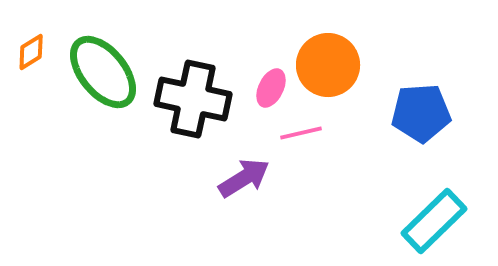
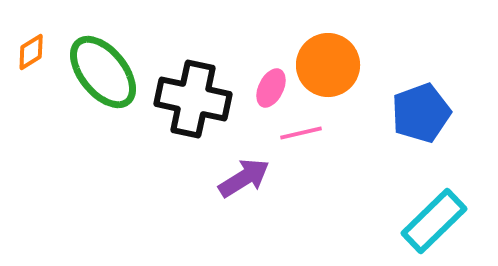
blue pentagon: rotated 16 degrees counterclockwise
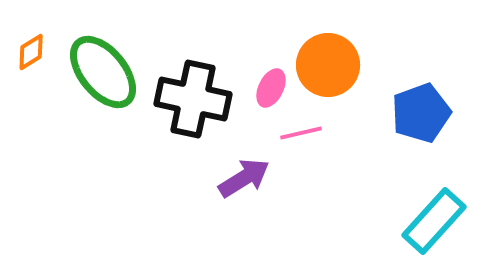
cyan rectangle: rotated 4 degrees counterclockwise
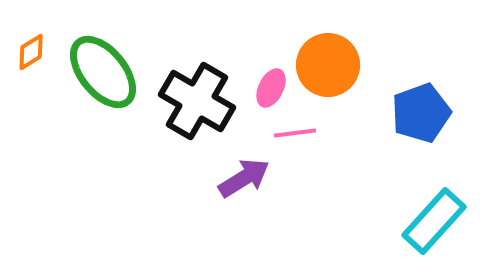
black cross: moved 4 px right, 2 px down; rotated 18 degrees clockwise
pink line: moved 6 px left; rotated 6 degrees clockwise
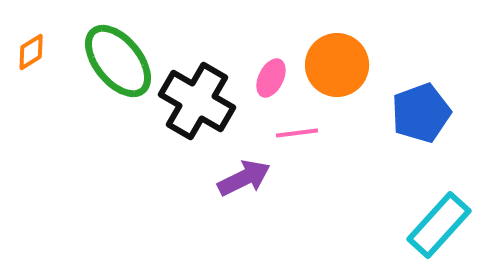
orange circle: moved 9 px right
green ellipse: moved 15 px right, 11 px up
pink ellipse: moved 10 px up
pink line: moved 2 px right
purple arrow: rotated 6 degrees clockwise
cyan rectangle: moved 5 px right, 4 px down
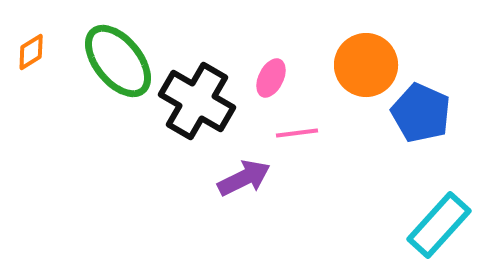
orange circle: moved 29 px right
blue pentagon: rotated 28 degrees counterclockwise
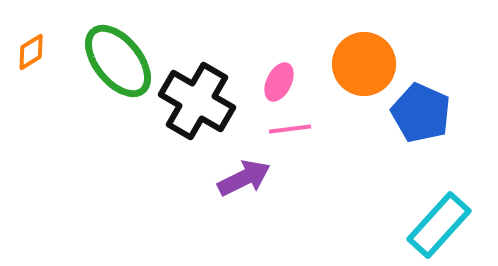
orange circle: moved 2 px left, 1 px up
pink ellipse: moved 8 px right, 4 px down
pink line: moved 7 px left, 4 px up
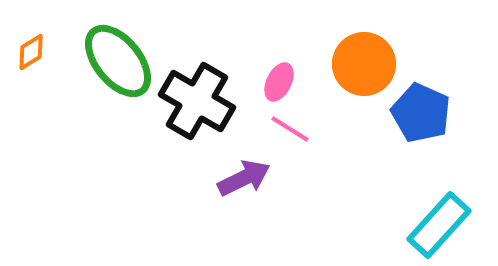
pink line: rotated 39 degrees clockwise
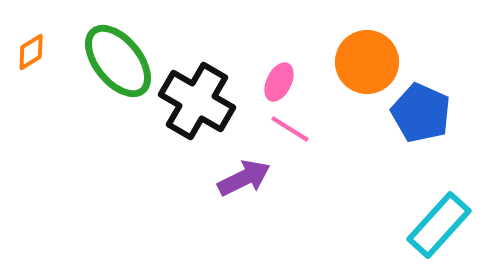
orange circle: moved 3 px right, 2 px up
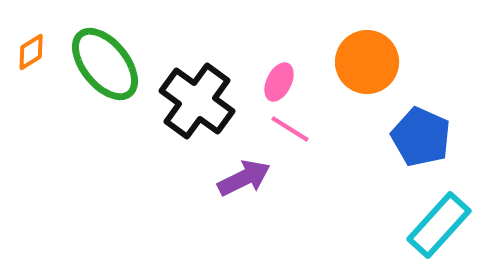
green ellipse: moved 13 px left, 3 px down
black cross: rotated 6 degrees clockwise
blue pentagon: moved 24 px down
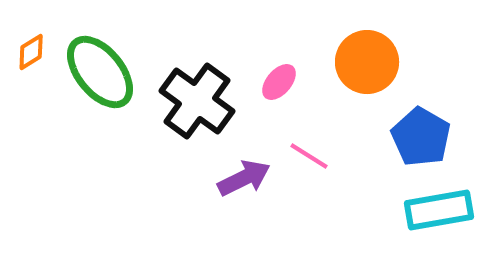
green ellipse: moved 5 px left, 8 px down
pink ellipse: rotated 15 degrees clockwise
pink line: moved 19 px right, 27 px down
blue pentagon: rotated 6 degrees clockwise
cyan rectangle: moved 15 px up; rotated 38 degrees clockwise
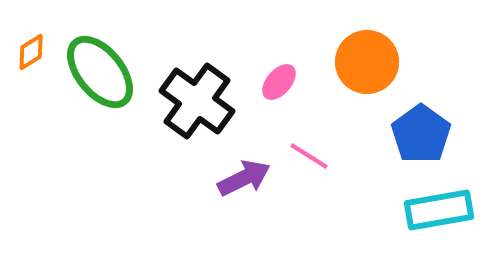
blue pentagon: moved 3 px up; rotated 6 degrees clockwise
